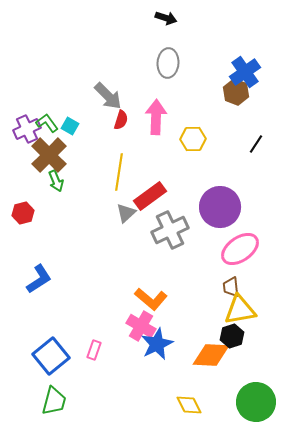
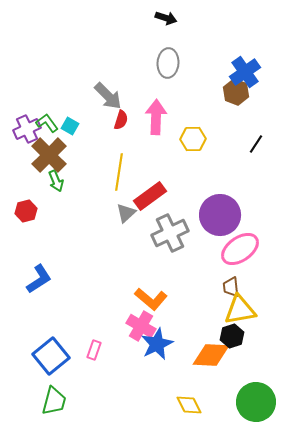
purple circle: moved 8 px down
red hexagon: moved 3 px right, 2 px up
gray cross: moved 3 px down
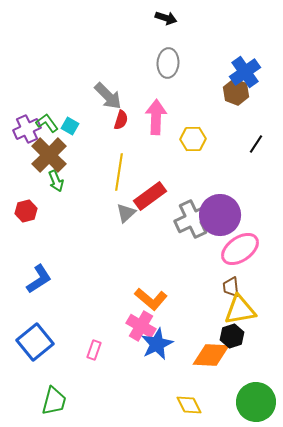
gray cross: moved 23 px right, 14 px up
blue square: moved 16 px left, 14 px up
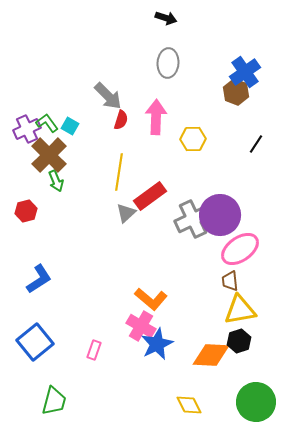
brown trapezoid: moved 1 px left, 6 px up
black hexagon: moved 7 px right, 5 px down
